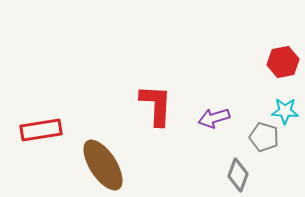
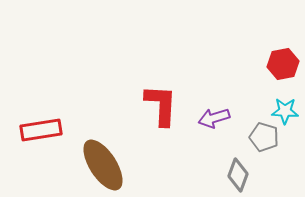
red hexagon: moved 2 px down
red L-shape: moved 5 px right
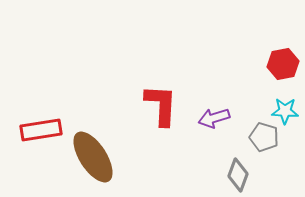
brown ellipse: moved 10 px left, 8 px up
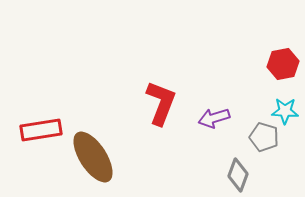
red L-shape: moved 2 px up; rotated 18 degrees clockwise
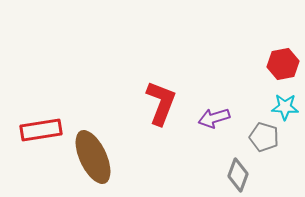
cyan star: moved 4 px up
brown ellipse: rotated 8 degrees clockwise
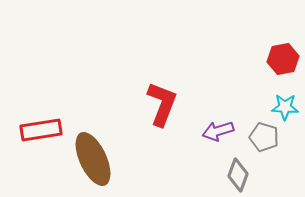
red hexagon: moved 5 px up
red L-shape: moved 1 px right, 1 px down
purple arrow: moved 4 px right, 13 px down
brown ellipse: moved 2 px down
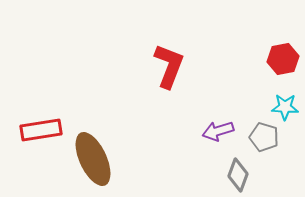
red L-shape: moved 7 px right, 38 px up
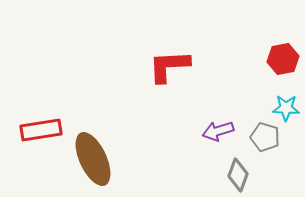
red L-shape: rotated 114 degrees counterclockwise
cyan star: moved 1 px right, 1 px down
gray pentagon: moved 1 px right
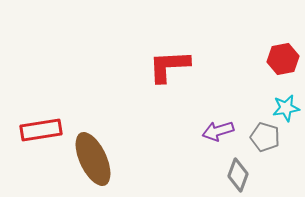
cyan star: rotated 12 degrees counterclockwise
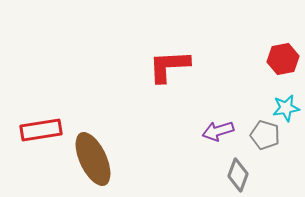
gray pentagon: moved 2 px up
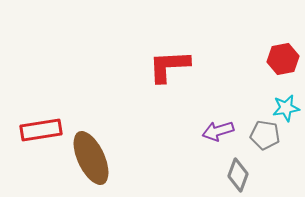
gray pentagon: rotated 8 degrees counterclockwise
brown ellipse: moved 2 px left, 1 px up
